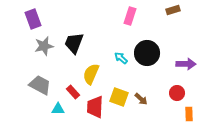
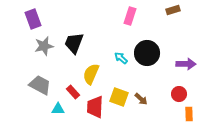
red circle: moved 2 px right, 1 px down
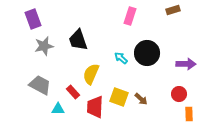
black trapezoid: moved 4 px right, 3 px up; rotated 40 degrees counterclockwise
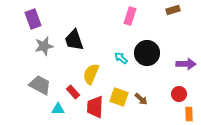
black trapezoid: moved 4 px left
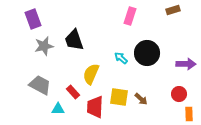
yellow square: rotated 12 degrees counterclockwise
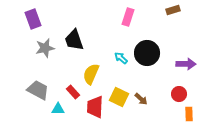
pink rectangle: moved 2 px left, 1 px down
gray star: moved 1 px right, 2 px down
gray trapezoid: moved 2 px left, 5 px down
yellow square: rotated 18 degrees clockwise
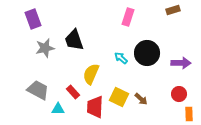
purple arrow: moved 5 px left, 1 px up
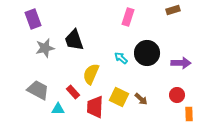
red circle: moved 2 px left, 1 px down
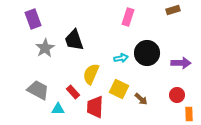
gray star: rotated 18 degrees counterclockwise
cyan arrow: rotated 128 degrees clockwise
yellow square: moved 8 px up
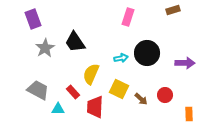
black trapezoid: moved 1 px right, 2 px down; rotated 15 degrees counterclockwise
purple arrow: moved 4 px right
red circle: moved 12 px left
